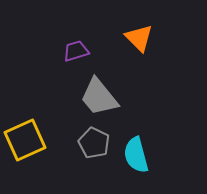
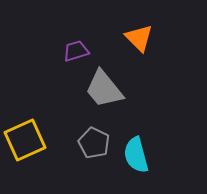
gray trapezoid: moved 5 px right, 8 px up
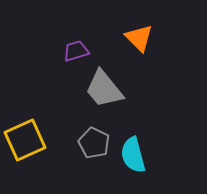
cyan semicircle: moved 3 px left
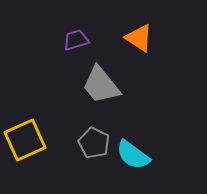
orange triangle: rotated 12 degrees counterclockwise
purple trapezoid: moved 11 px up
gray trapezoid: moved 3 px left, 4 px up
cyan semicircle: rotated 39 degrees counterclockwise
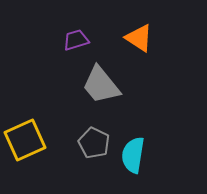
cyan semicircle: rotated 63 degrees clockwise
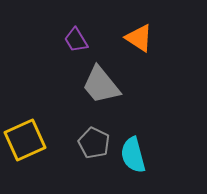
purple trapezoid: rotated 104 degrees counterclockwise
cyan semicircle: rotated 24 degrees counterclockwise
